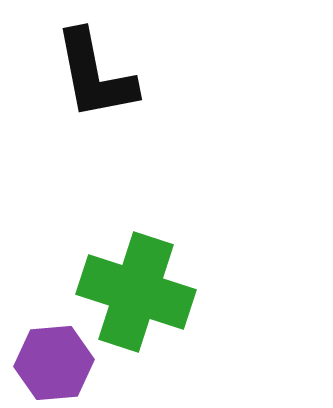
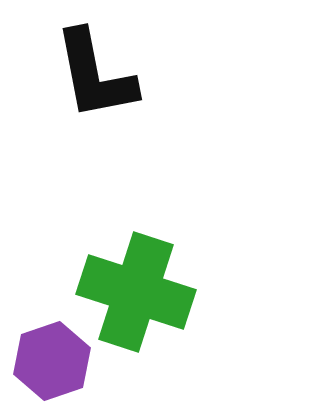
purple hexagon: moved 2 px left, 2 px up; rotated 14 degrees counterclockwise
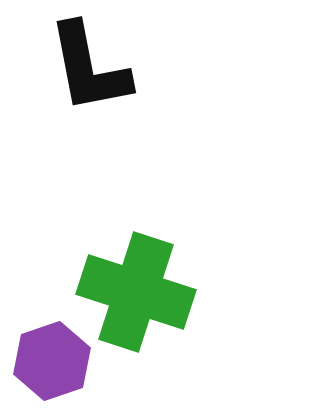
black L-shape: moved 6 px left, 7 px up
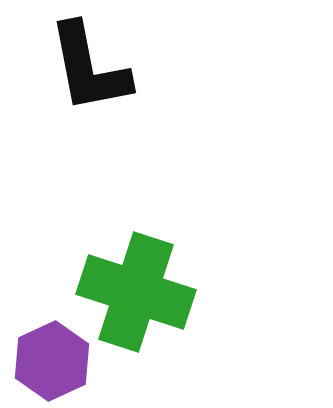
purple hexagon: rotated 6 degrees counterclockwise
